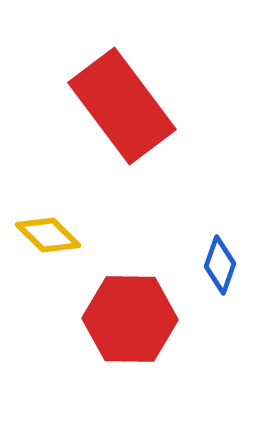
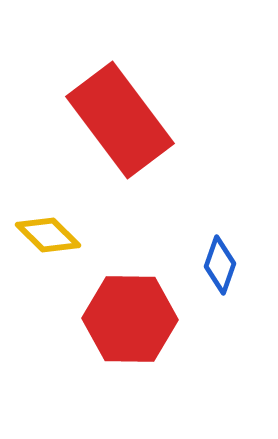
red rectangle: moved 2 px left, 14 px down
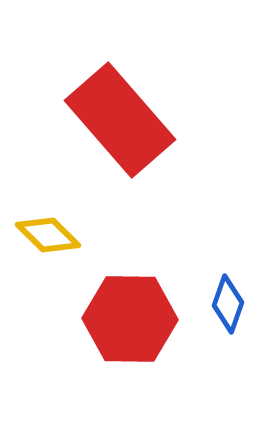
red rectangle: rotated 4 degrees counterclockwise
blue diamond: moved 8 px right, 39 px down
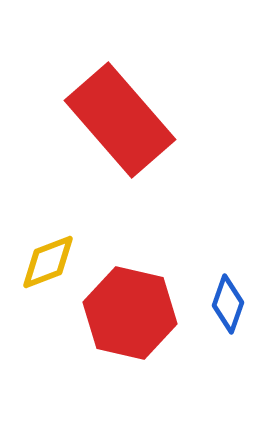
yellow diamond: moved 27 px down; rotated 66 degrees counterclockwise
red hexagon: moved 6 px up; rotated 12 degrees clockwise
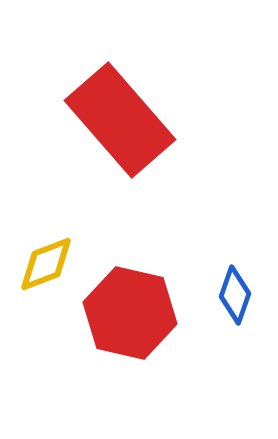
yellow diamond: moved 2 px left, 2 px down
blue diamond: moved 7 px right, 9 px up
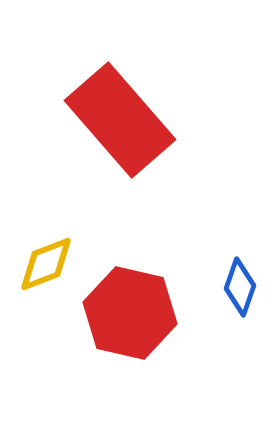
blue diamond: moved 5 px right, 8 px up
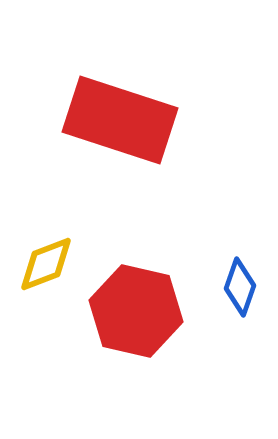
red rectangle: rotated 31 degrees counterclockwise
red hexagon: moved 6 px right, 2 px up
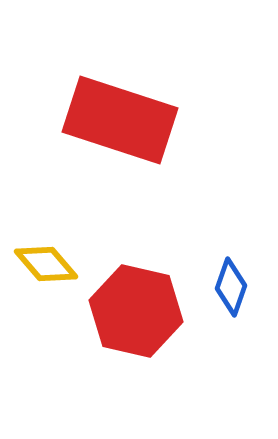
yellow diamond: rotated 70 degrees clockwise
blue diamond: moved 9 px left
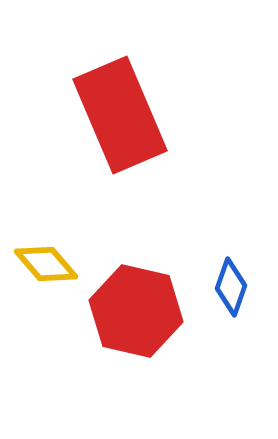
red rectangle: moved 5 px up; rotated 49 degrees clockwise
